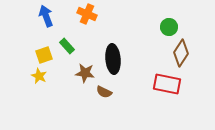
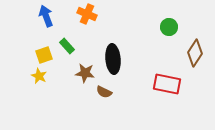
brown diamond: moved 14 px right
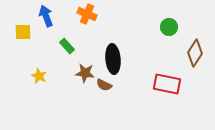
yellow square: moved 21 px left, 23 px up; rotated 18 degrees clockwise
brown semicircle: moved 7 px up
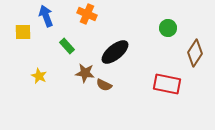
green circle: moved 1 px left, 1 px down
black ellipse: moved 2 px right, 7 px up; rotated 56 degrees clockwise
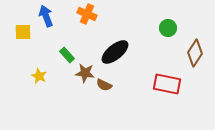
green rectangle: moved 9 px down
